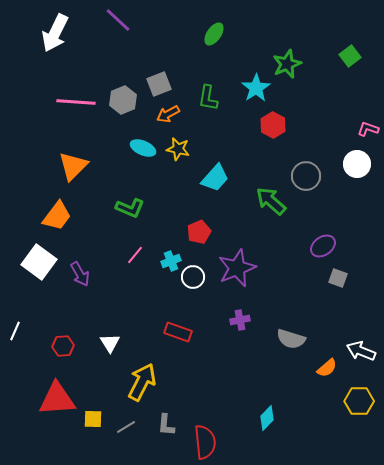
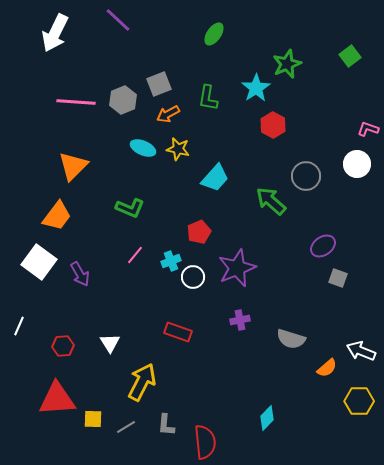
white line at (15, 331): moved 4 px right, 5 px up
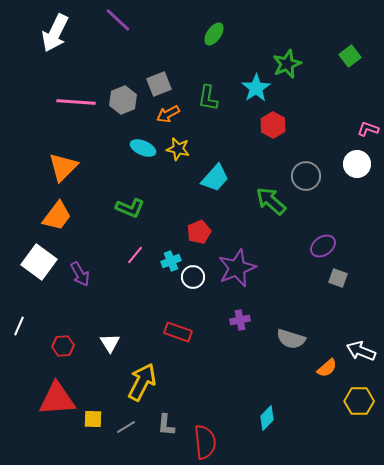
orange triangle at (73, 166): moved 10 px left, 1 px down
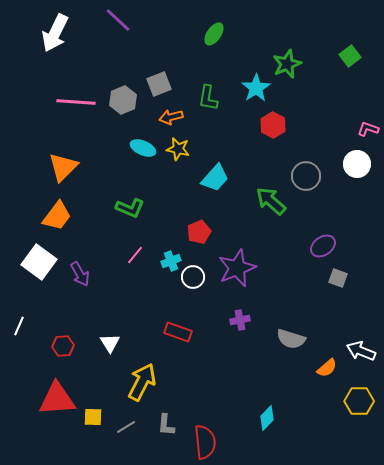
orange arrow at (168, 114): moved 3 px right, 3 px down; rotated 15 degrees clockwise
yellow square at (93, 419): moved 2 px up
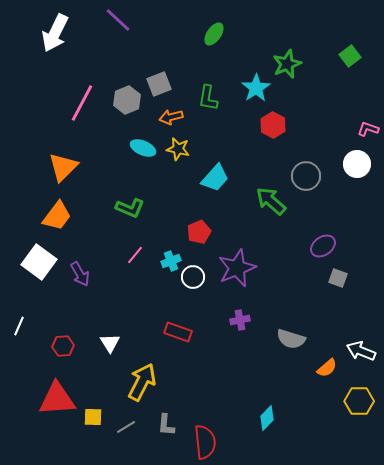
gray hexagon at (123, 100): moved 4 px right
pink line at (76, 102): moved 6 px right, 1 px down; rotated 66 degrees counterclockwise
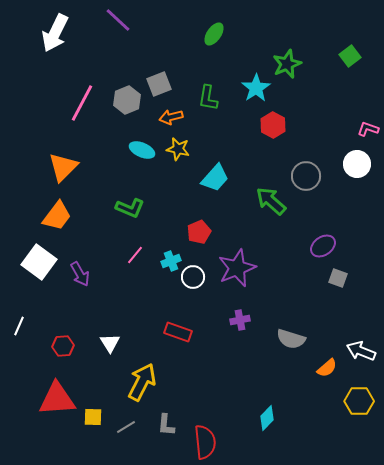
cyan ellipse at (143, 148): moved 1 px left, 2 px down
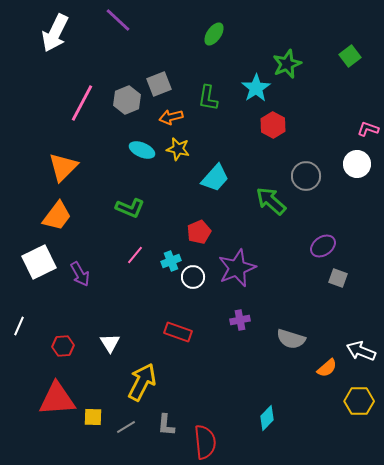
white square at (39, 262): rotated 28 degrees clockwise
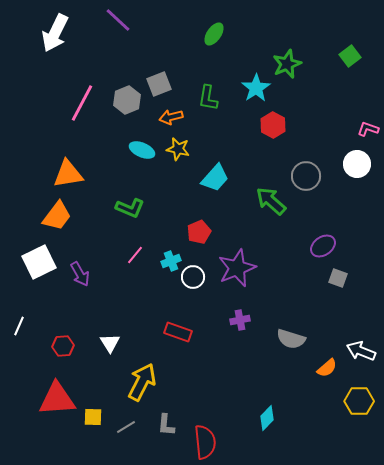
orange triangle at (63, 167): moved 5 px right, 7 px down; rotated 36 degrees clockwise
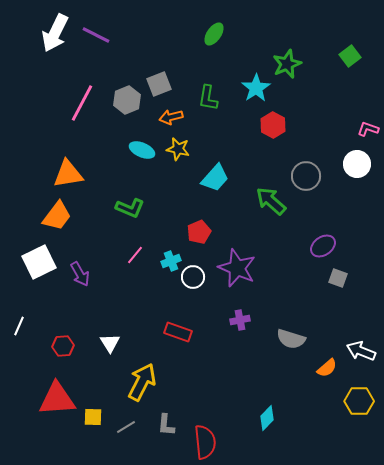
purple line at (118, 20): moved 22 px left, 15 px down; rotated 16 degrees counterclockwise
purple star at (237, 268): rotated 27 degrees counterclockwise
